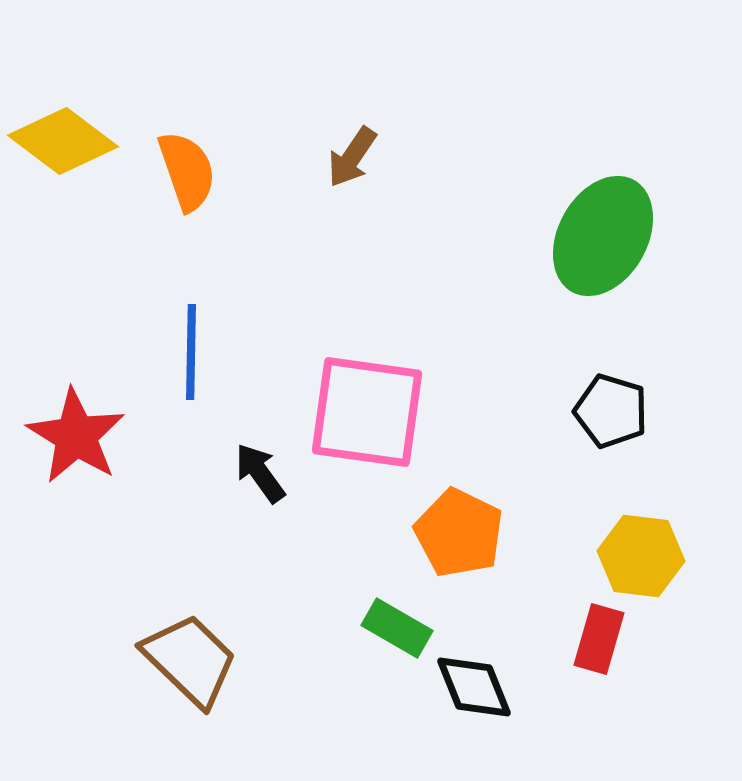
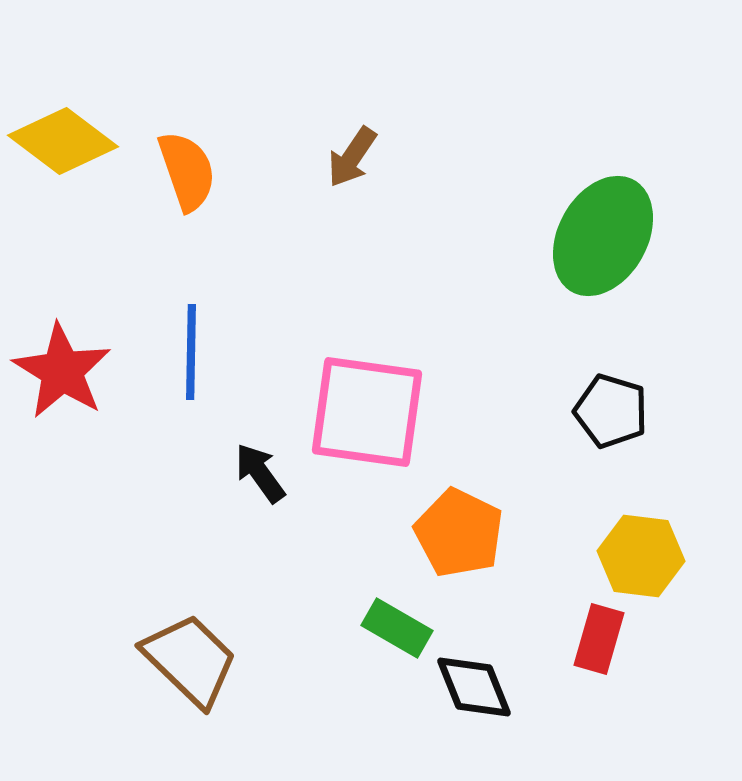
red star: moved 14 px left, 65 px up
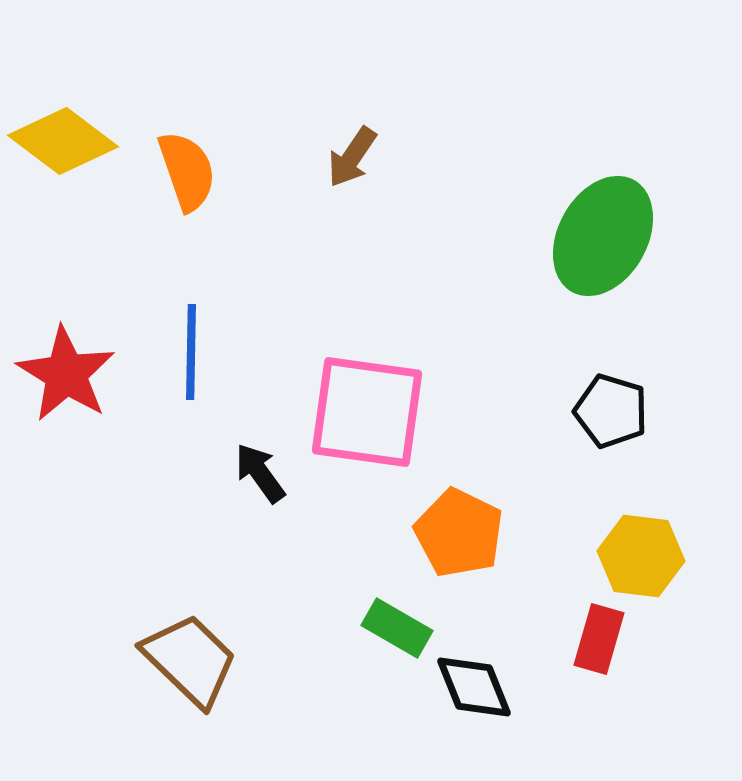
red star: moved 4 px right, 3 px down
